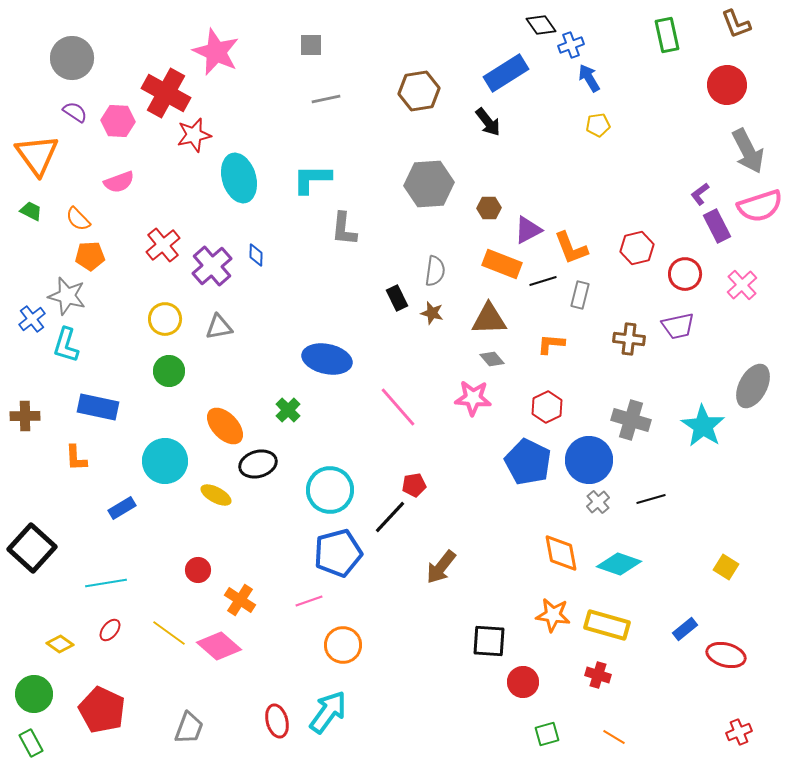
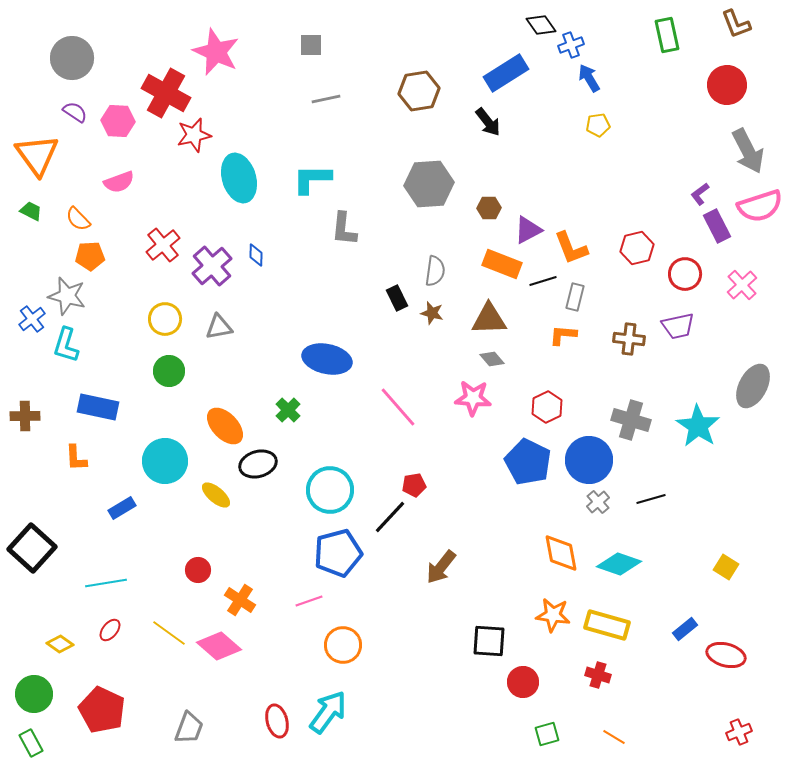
gray rectangle at (580, 295): moved 5 px left, 2 px down
orange L-shape at (551, 344): moved 12 px right, 9 px up
cyan star at (703, 426): moved 5 px left
yellow ellipse at (216, 495): rotated 12 degrees clockwise
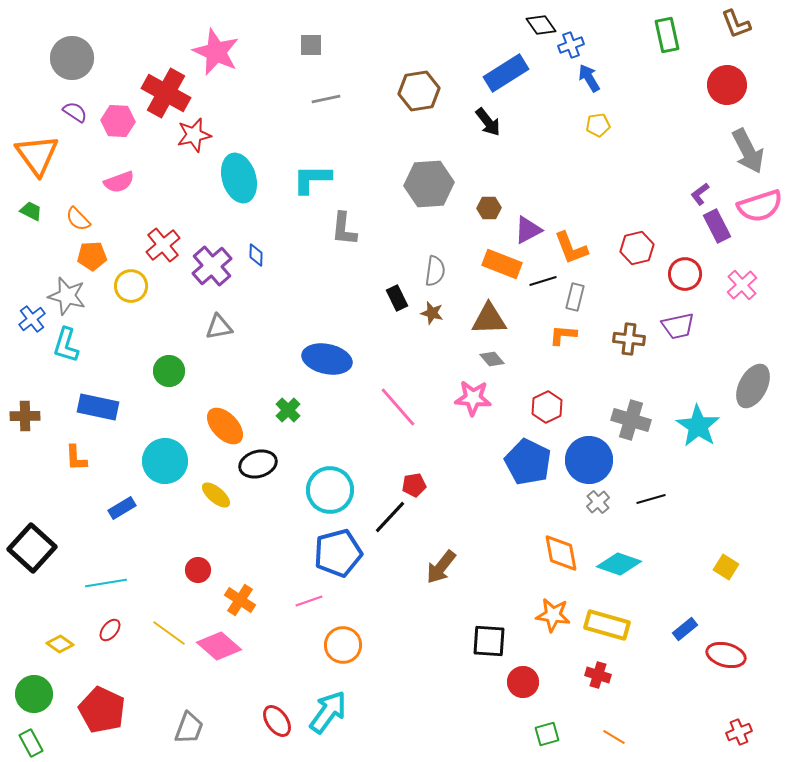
orange pentagon at (90, 256): moved 2 px right
yellow circle at (165, 319): moved 34 px left, 33 px up
red ellipse at (277, 721): rotated 20 degrees counterclockwise
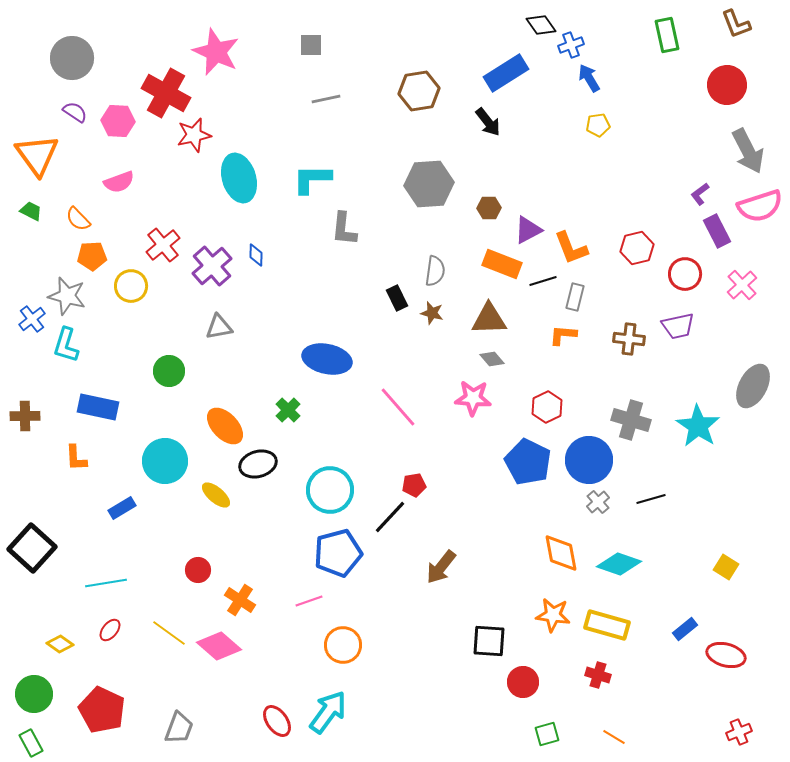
purple rectangle at (717, 226): moved 5 px down
gray trapezoid at (189, 728): moved 10 px left
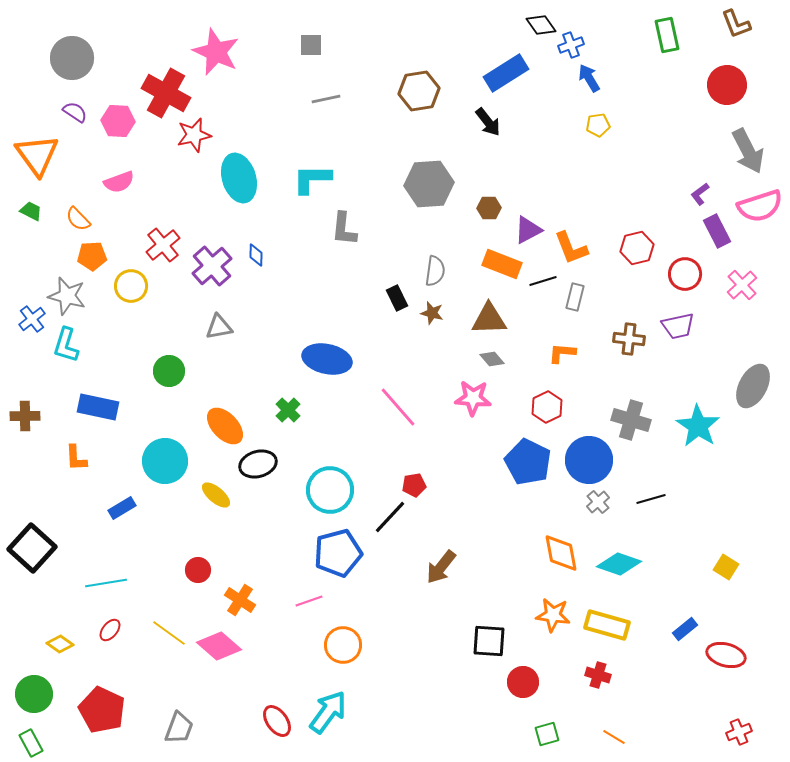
orange L-shape at (563, 335): moved 1 px left, 18 px down
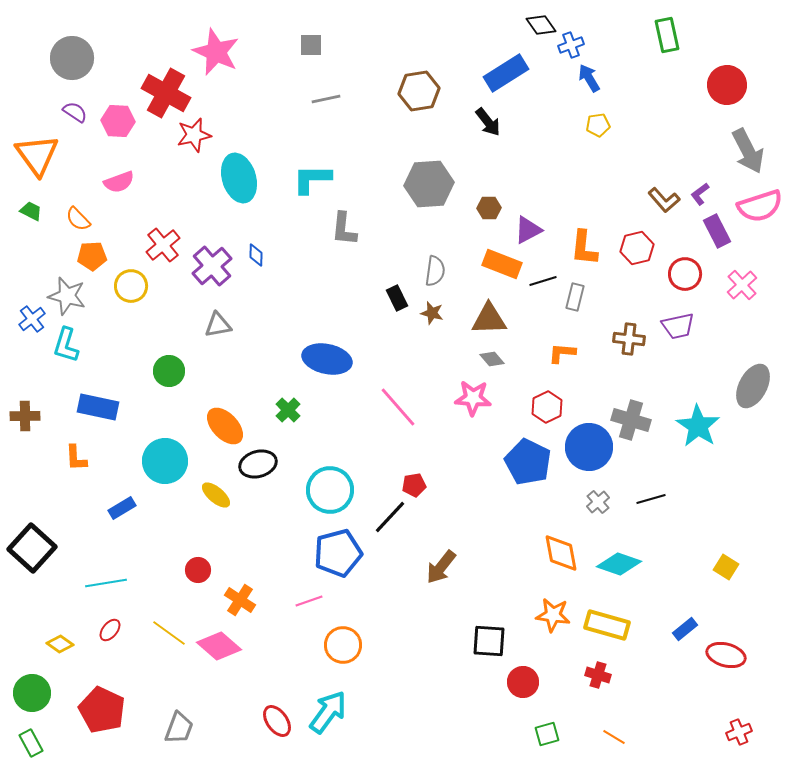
brown L-shape at (736, 24): moved 72 px left, 176 px down; rotated 20 degrees counterclockwise
orange L-shape at (571, 248): moved 13 px right; rotated 27 degrees clockwise
gray triangle at (219, 327): moved 1 px left, 2 px up
blue circle at (589, 460): moved 13 px up
green circle at (34, 694): moved 2 px left, 1 px up
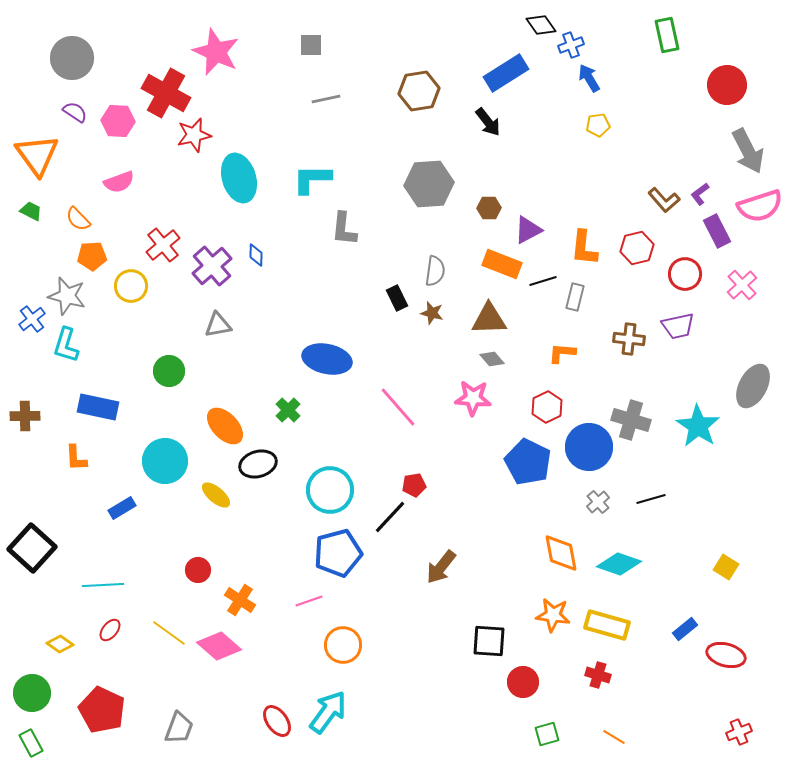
cyan line at (106, 583): moved 3 px left, 2 px down; rotated 6 degrees clockwise
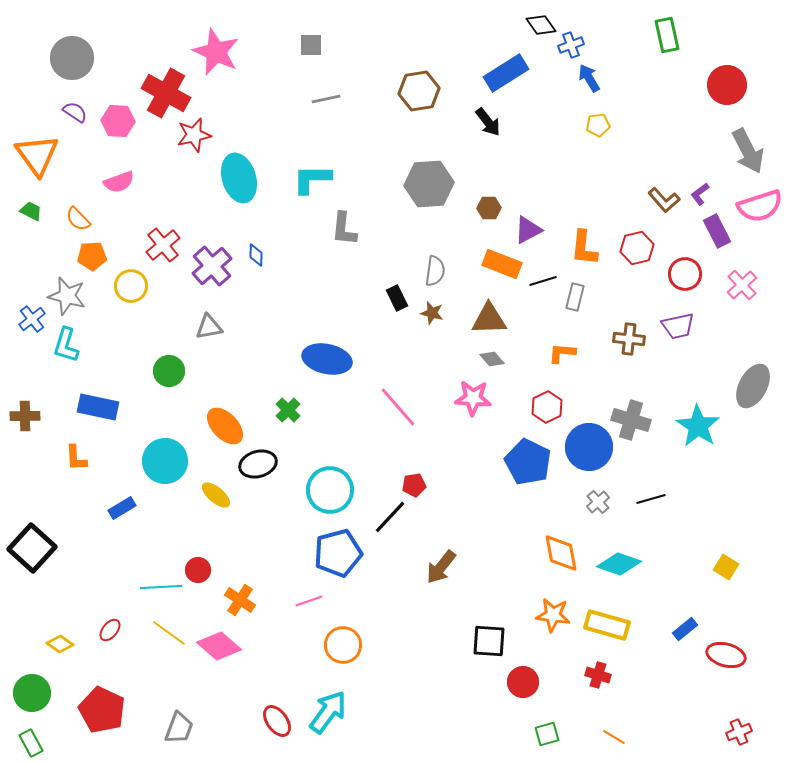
gray triangle at (218, 325): moved 9 px left, 2 px down
cyan line at (103, 585): moved 58 px right, 2 px down
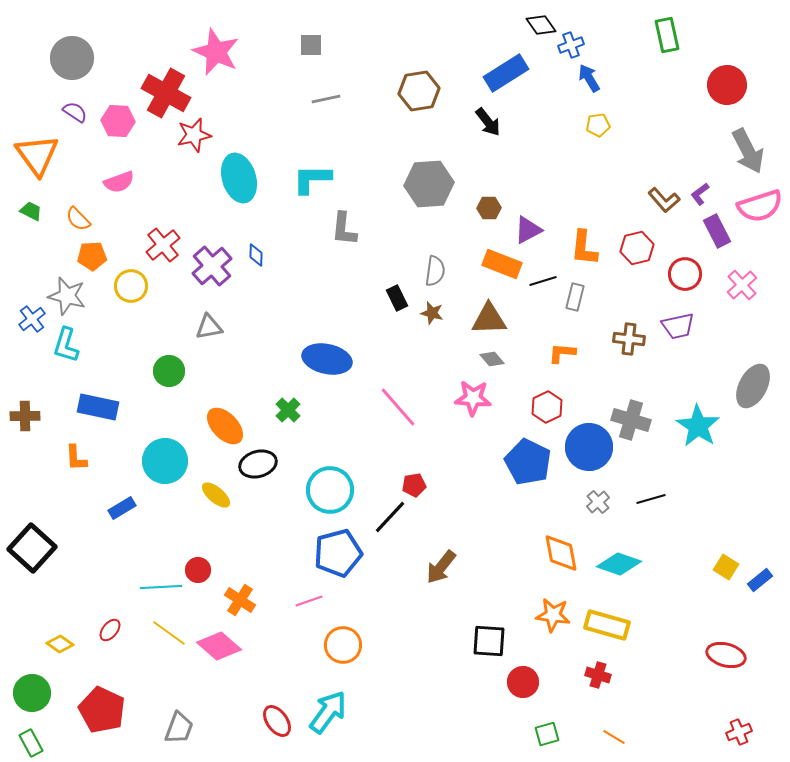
blue rectangle at (685, 629): moved 75 px right, 49 px up
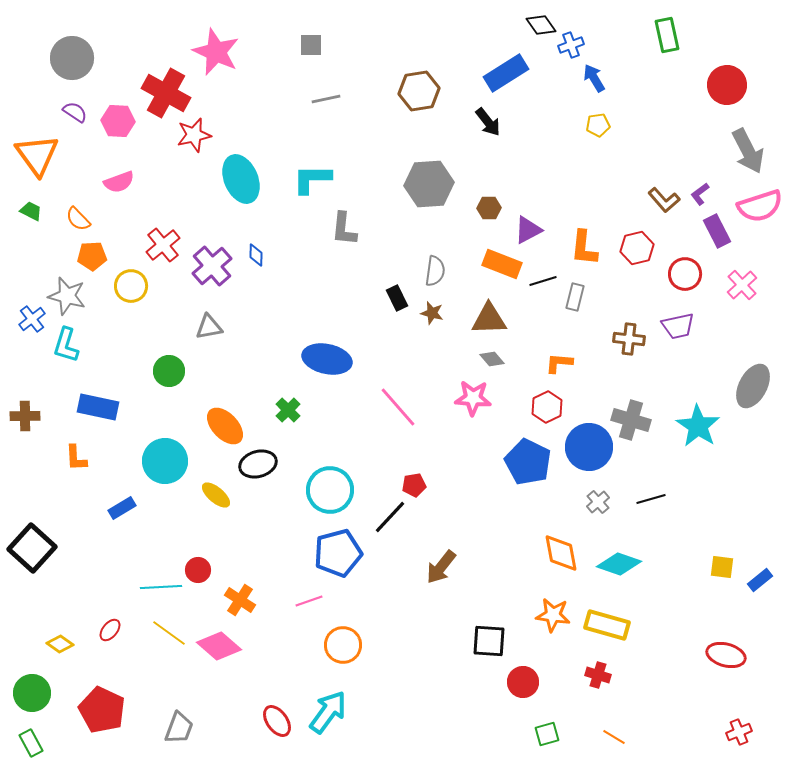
blue arrow at (589, 78): moved 5 px right
cyan ellipse at (239, 178): moved 2 px right, 1 px down; rotated 6 degrees counterclockwise
orange L-shape at (562, 353): moved 3 px left, 10 px down
yellow square at (726, 567): moved 4 px left; rotated 25 degrees counterclockwise
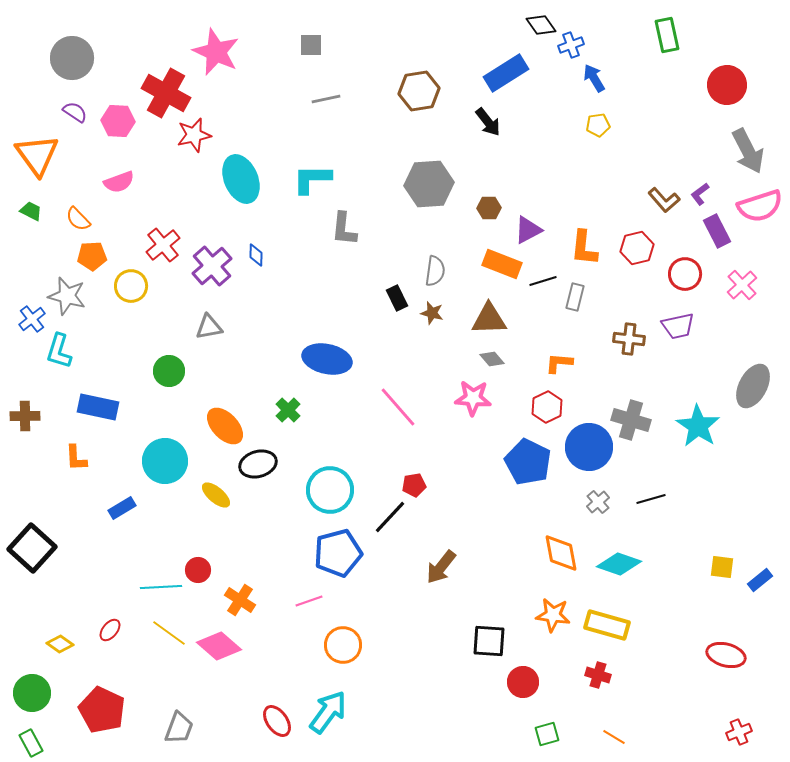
cyan L-shape at (66, 345): moved 7 px left, 6 px down
